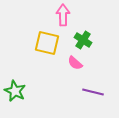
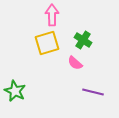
pink arrow: moved 11 px left
yellow square: rotated 30 degrees counterclockwise
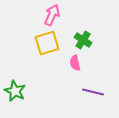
pink arrow: rotated 25 degrees clockwise
pink semicircle: rotated 35 degrees clockwise
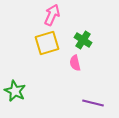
purple line: moved 11 px down
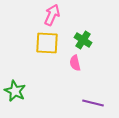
yellow square: rotated 20 degrees clockwise
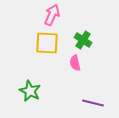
green star: moved 15 px right
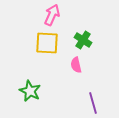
pink semicircle: moved 1 px right, 2 px down
purple line: rotated 60 degrees clockwise
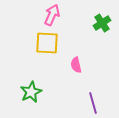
green cross: moved 19 px right, 17 px up; rotated 24 degrees clockwise
green star: moved 1 px right, 1 px down; rotated 20 degrees clockwise
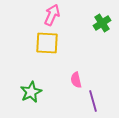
pink semicircle: moved 15 px down
purple line: moved 2 px up
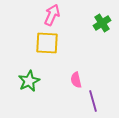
green star: moved 2 px left, 11 px up
